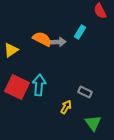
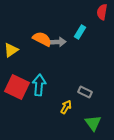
red semicircle: moved 2 px right, 1 px down; rotated 35 degrees clockwise
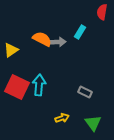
yellow arrow: moved 4 px left, 11 px down; rotated 40 degrees clockwise
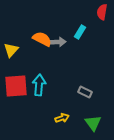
yellow triangle: rotated 14 degrees counterclockwise
red square: moved 1 px left, 1 px up; rotated 30 degrees counterclockwise
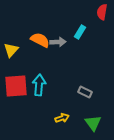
orange semicircle: moved 2 px left, 1 px down
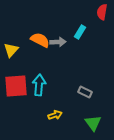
yellow arrow: moved 7 px left, 3 px up
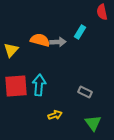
red semicircle: rotated 21 degrees counterclockwise
orange semicircle: rotated 12 degrees counterclockwise
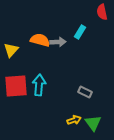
yellow arrow: moved 19 px right, 5 px down
